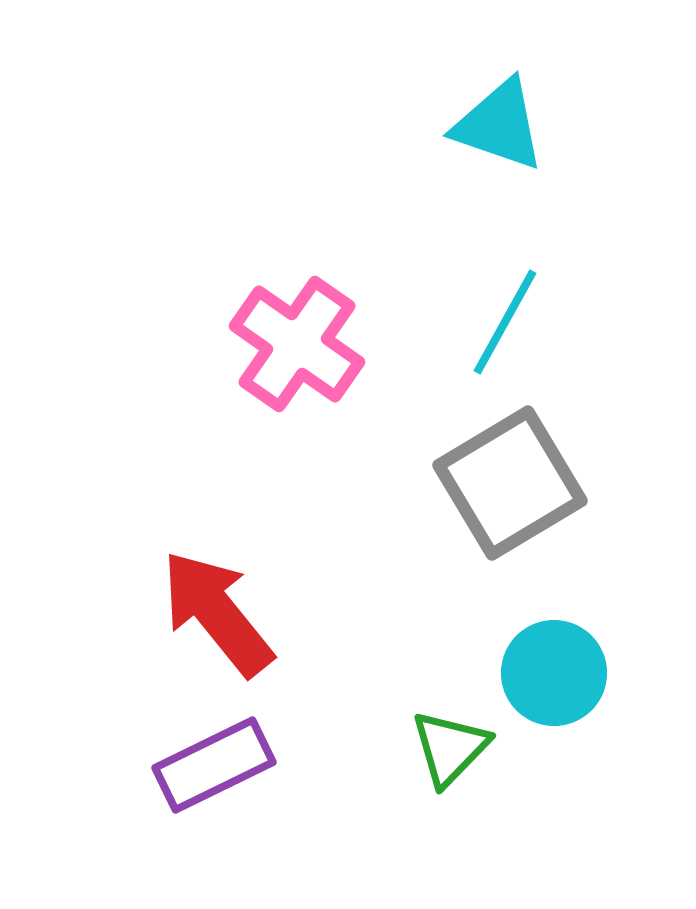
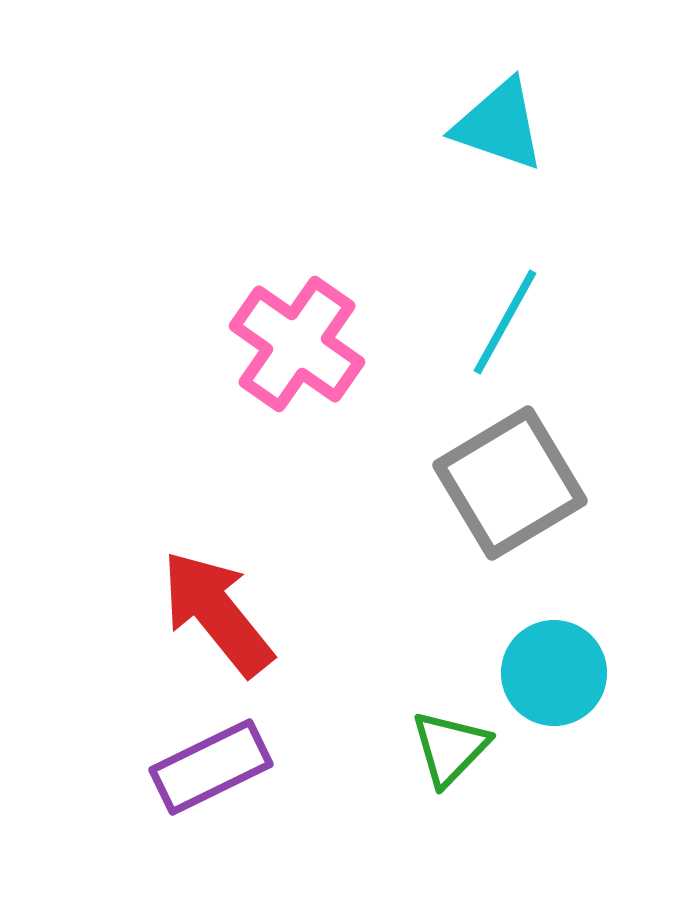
purple rectangle: moved 3 px left, 2 px down
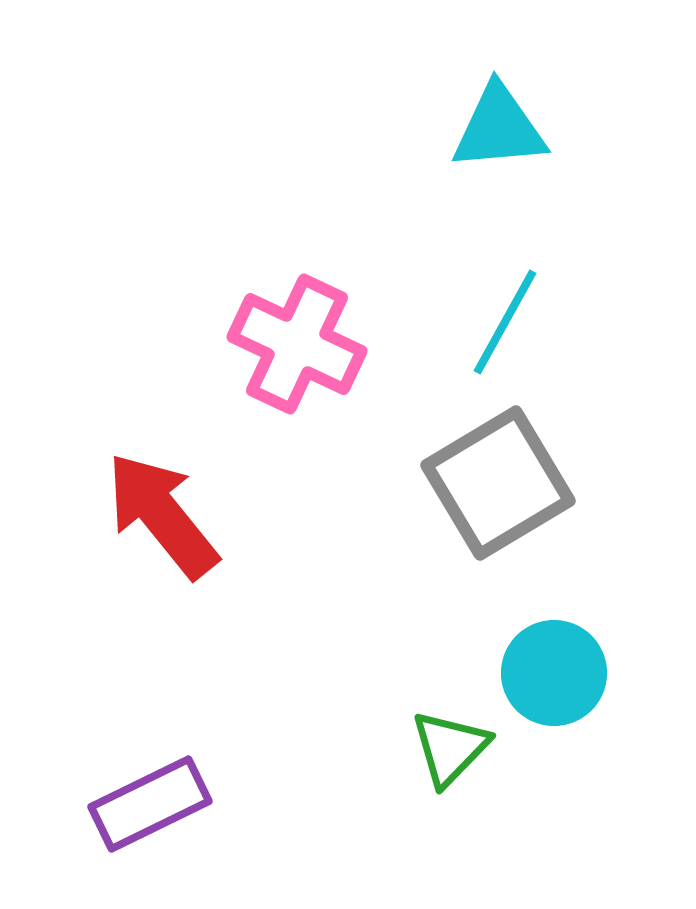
cyan triangle: moved 3 px down; rotated 24 degrees counterclockwise
pink cross: rotated 10 degrees counterclockwise
gray square: moved 12 px left
red arrow: moved 55 px left, 98 px up
purple rectangle: moved 61 px left, 37 px down
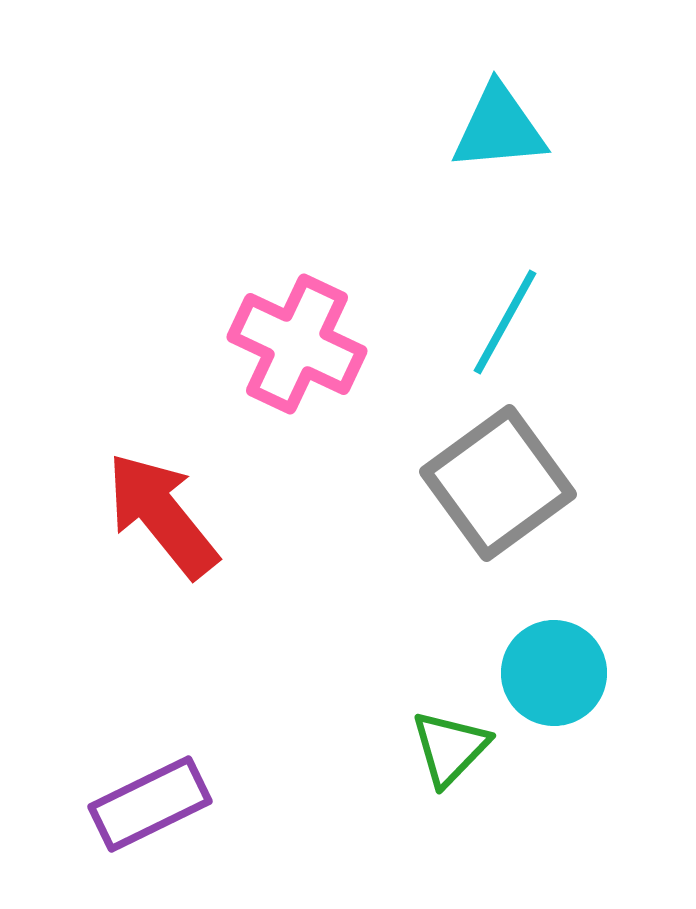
gray square: rotated 5 degrees counterclockwise
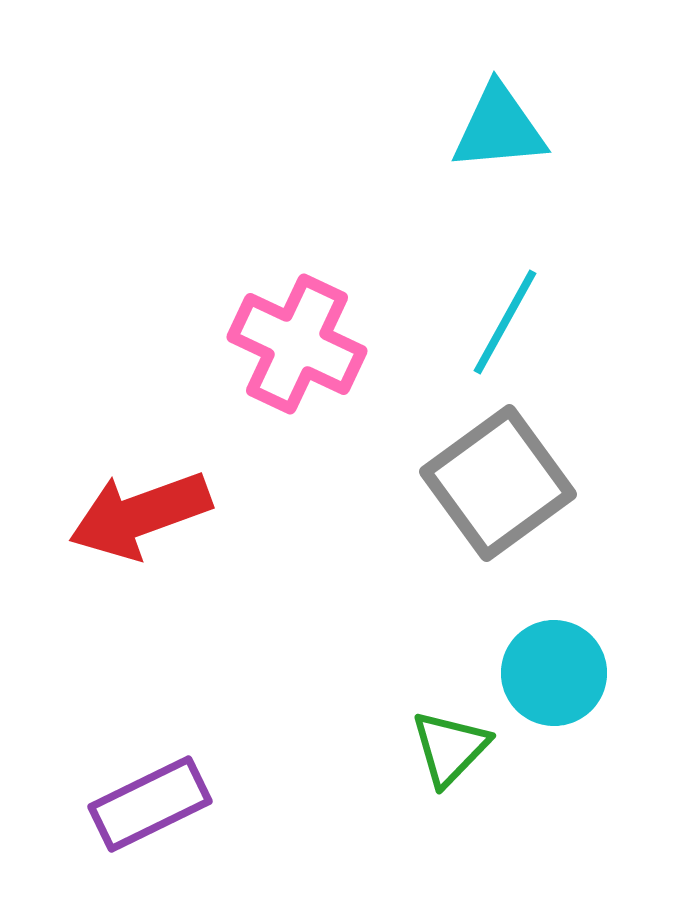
red arrow: moved 22 px left; rotated 71 degrees counterclockwise
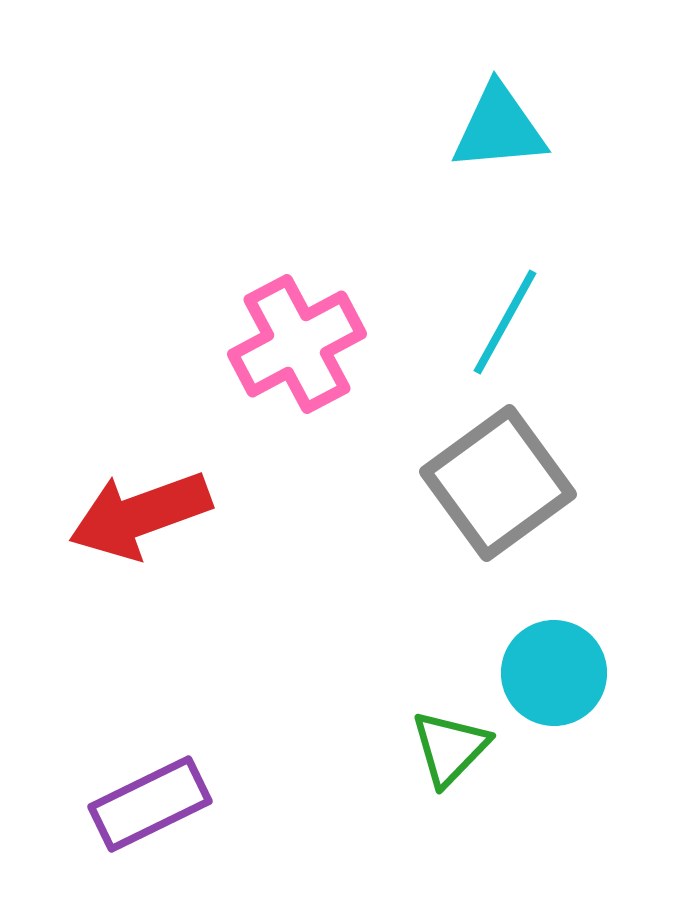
pink cross: rotated 37 degrees clockwise
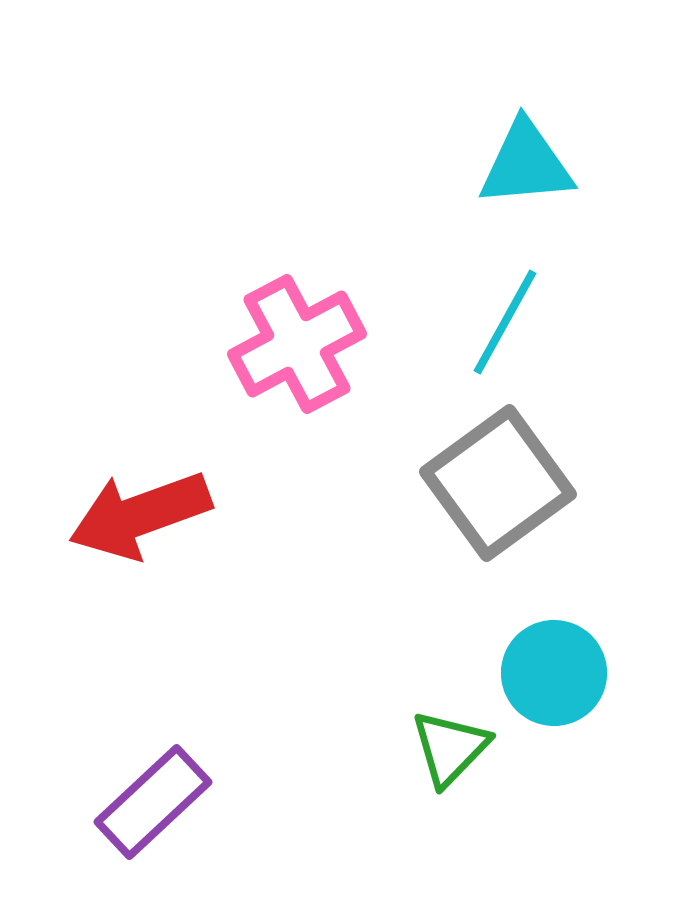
cyan triangle: moved 27 px right, 36 px down
purple rectangle: moved 3 px right, 2 px up; rotated 17 degrees counterclockwise
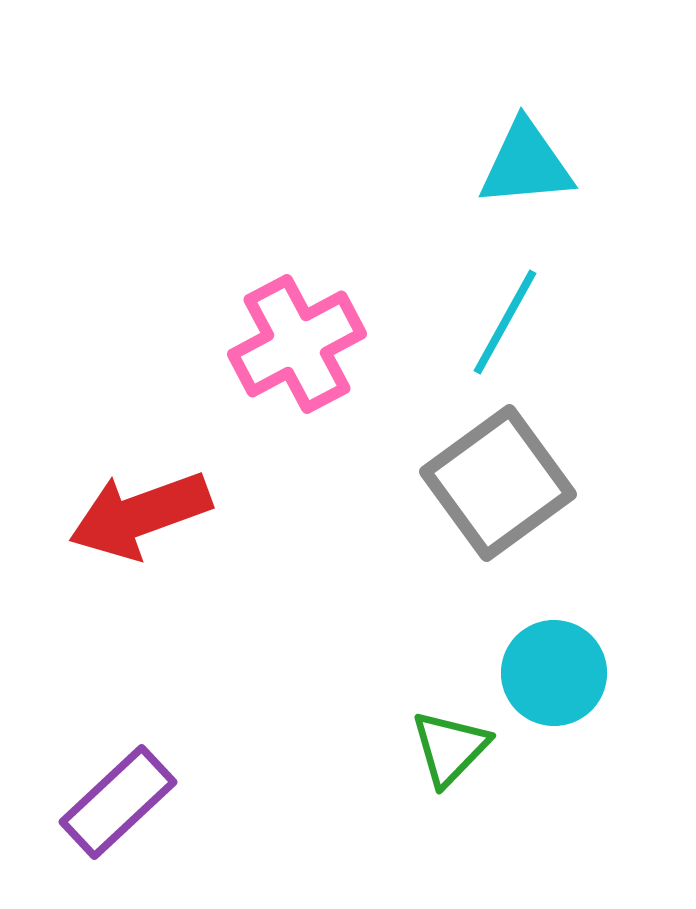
purple rectangle: moved 35 px left
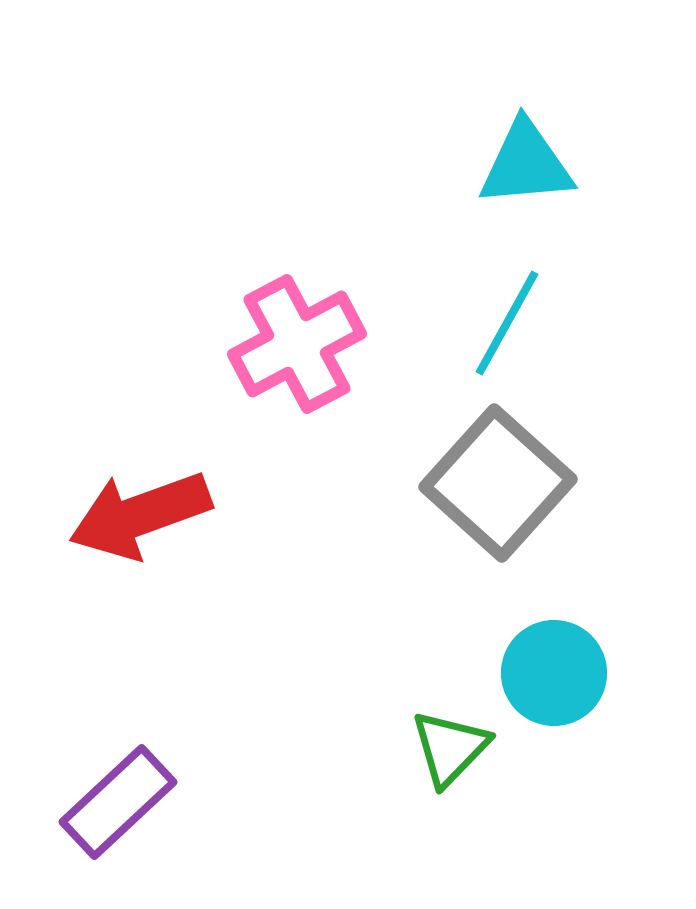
cyan line: moved 2 px right, 1 px down
gray square: rotated 12 degrees counterclockwise
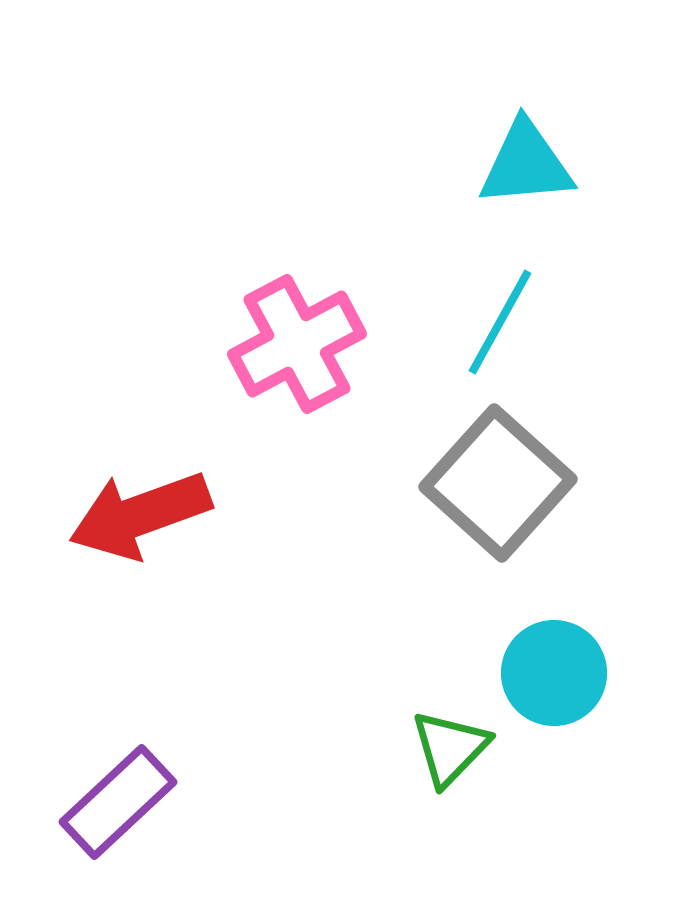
cyan line: moved 7 px left, 1 px up
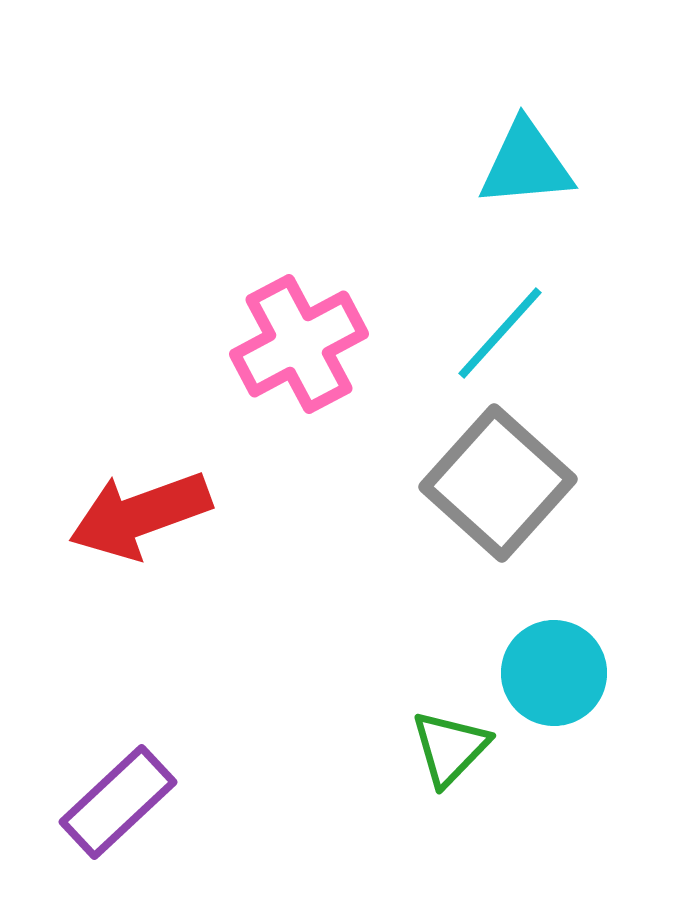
cyan line: moved 11 px down; rotated 13 degrees clockwise
pink cross: moved 2 px right
